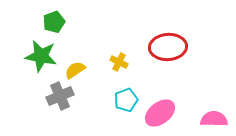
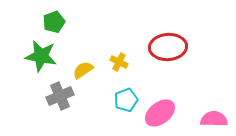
yellow semicircle: moved 8 px right
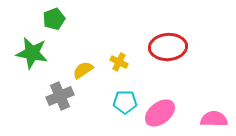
green pentagon: moved 3 px up
green star: moved 9 px left, 3 px up
cyan pentagon: moved 1 px left, 2 px down; rotated 20 degrees clockwise
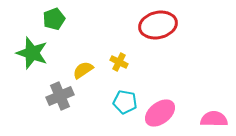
red ellipse: moved 10 px left, 22 px up; rotated 9 degrees counterclockwise
green star: rotated 8 degrees clockwise
cyan pentagon: rotated 10 degrees clockwise
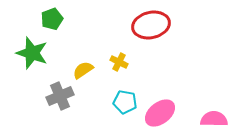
green pentagon: moved 2 px left
red ellipse: moved 7 px left
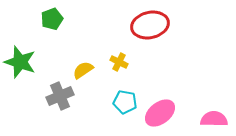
red ellipse: moved 1 px left
green star: moved 12 px left, 9 px down
